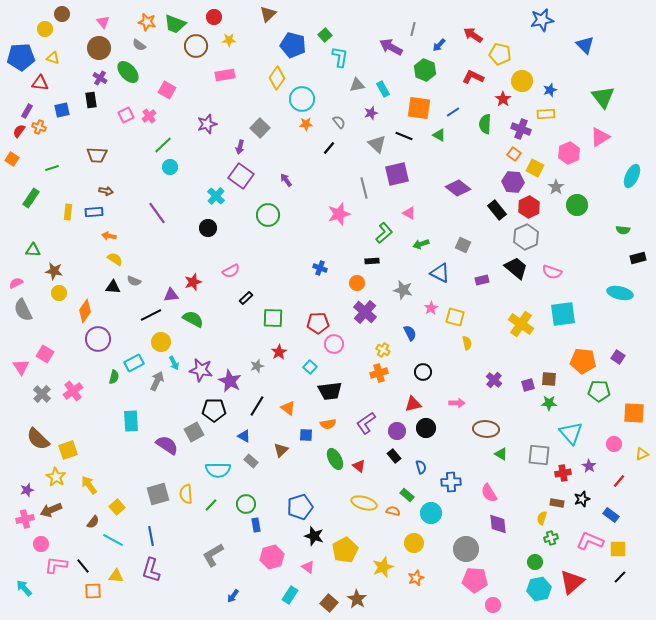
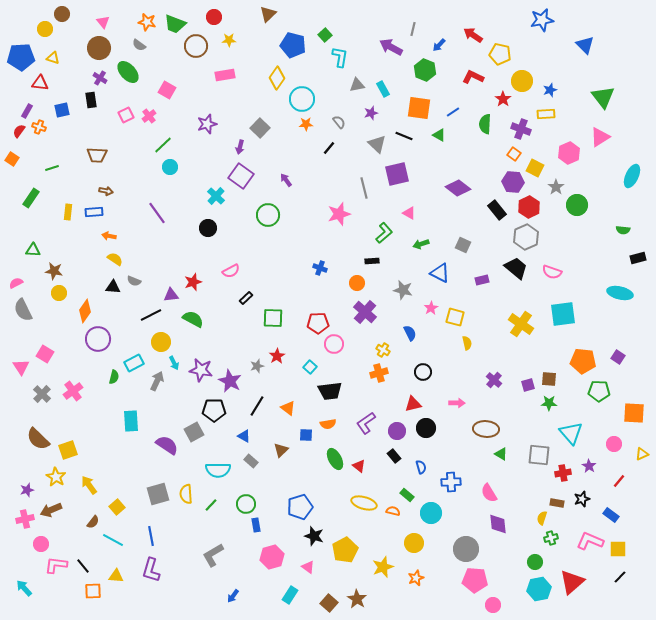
red star at (279, 352): moved 2 px left, 4 px down
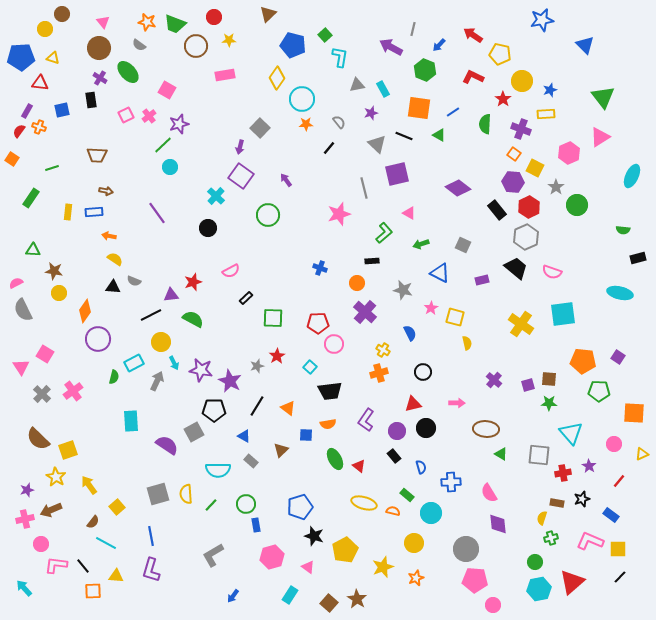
purple star at (207, 124): moved 28 px left
purple L-shape at (366, 423): moved 3 px up; rotated 20 degrees counterclockwise
cyan line at (113, 540): moved 7 px left, 3 px down
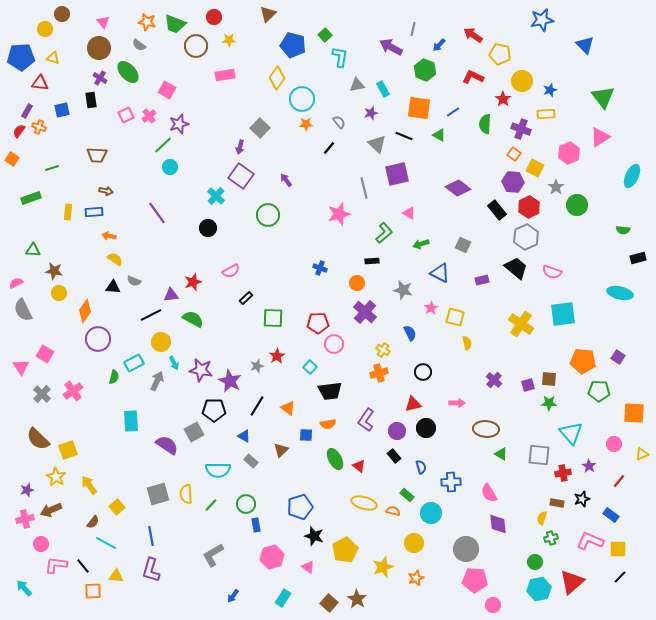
green rectangle at (31, 198): rotated 36 degrees clockwise
cyan rectangle at (290, 595): moved 7 px left, 3 px down
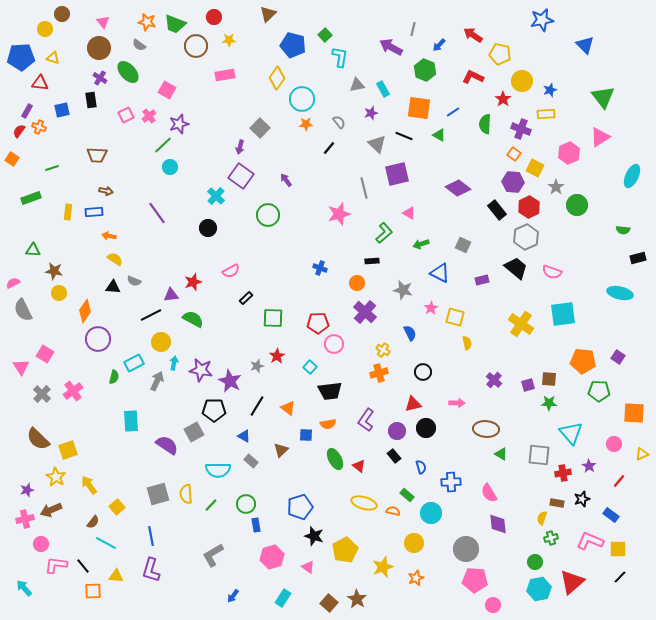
pink semicircle at (16, 283): moved 3 px left
cyan arrow at (174, 363): rotated 144 degrees counterclockwise
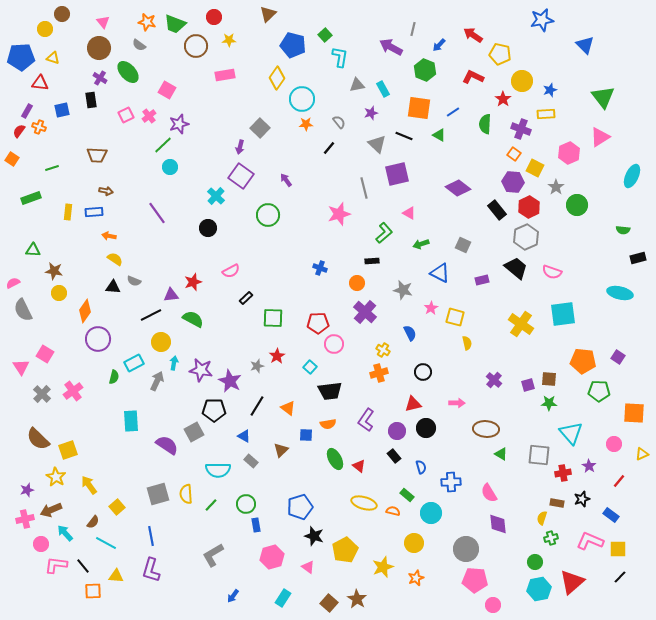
cyan arrow at (24, 588): moved 41 px right, 55 px up
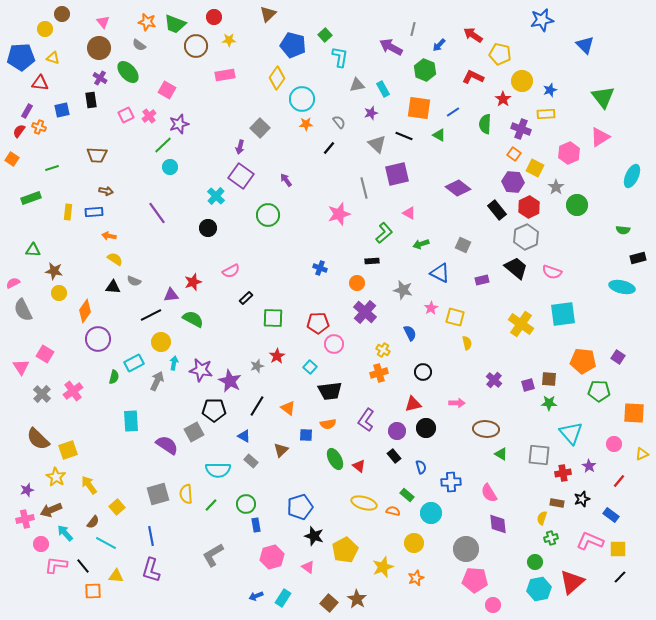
cyan ellipse at (620, 293): moved 2 px right, 6 px up
blue arrow at (233, 596): moved 23 px right; rotated 32 degrees clockwise
